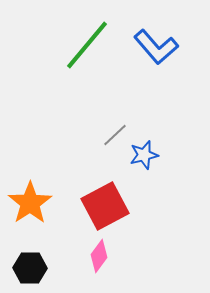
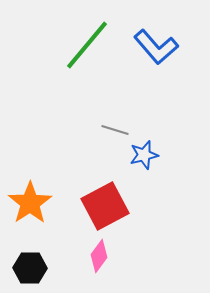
gray line: moved 5 px up; rotated 60 degrees clockwise
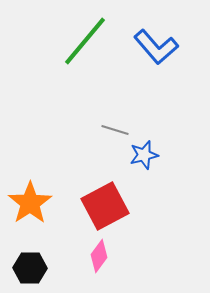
green line: moved 2 px left, 4 px up
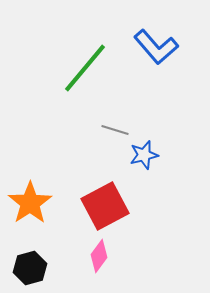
green line: moved 27 px down
black hexagon: rotated 16 degrees counterclockwise
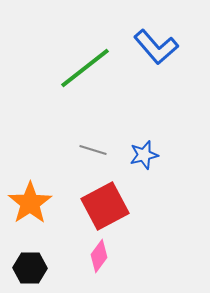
green line: rotated 12 degrees clockwise
gray line: moved 22 px left, 20 px down
black hexagon: rotated 16 degrees clockwise
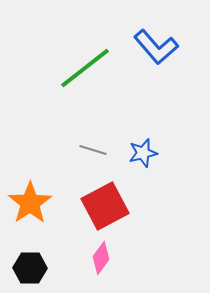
blue star: moved 1 px left, 2 px up
pink diamond: moved 2 px right, 2 px down
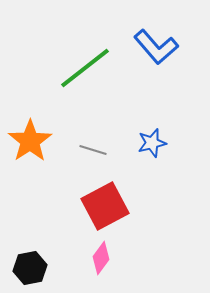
blue star: moved 9 px right, 10 px up
orange star: moved 62 px up
black hexagon: rotated 12 degrees counterclockwise
